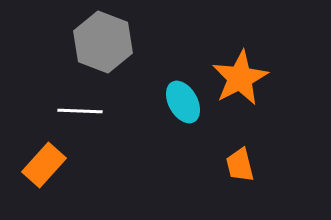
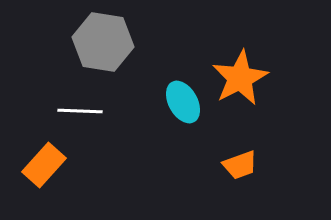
gray hexagon: rotated 12 degrees counterclockwise
orange trapezoid: rotated 96 degrees counterclockwise
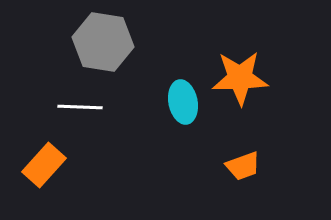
orange star: rotated 26 degrees clockwise
cyan ellipse: rotated 18 degrees clockwise
white line: moved 4 px up
orange trapezoid: moved 3 px right, 1 px down
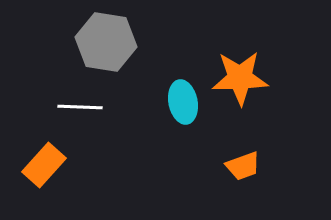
gray hexagon: moved 3 px right
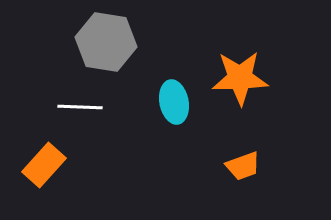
cyan ellipse: moved 9 px left
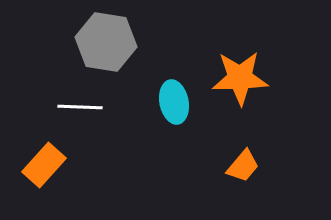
orange trapezoid: rotated 30 degrees counterclockwise
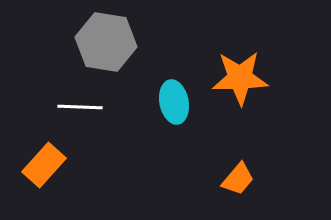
orange trapezoid: moved 5 px left, 13 px down
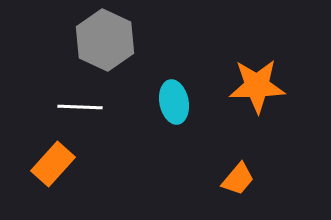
gray hexagon: moved 1 px left, 2 px up; rotated 16 degrees clockwise
orange star: moved 17 px right, 8 px down
orange rectangle: moved 9 px right, 1 px up
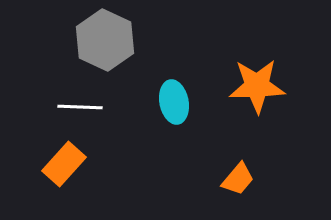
orange rectangle: moved 11 px right
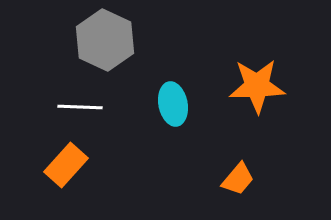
cyan ellipse: moved 1 px left, 2 px down
orange rectangle: moved 2 px right, 1 px down
